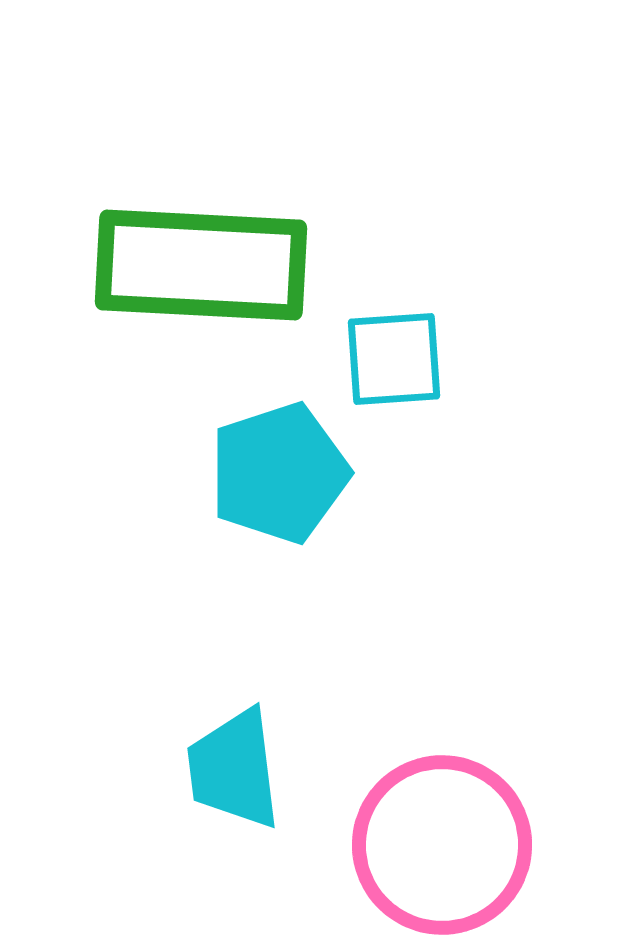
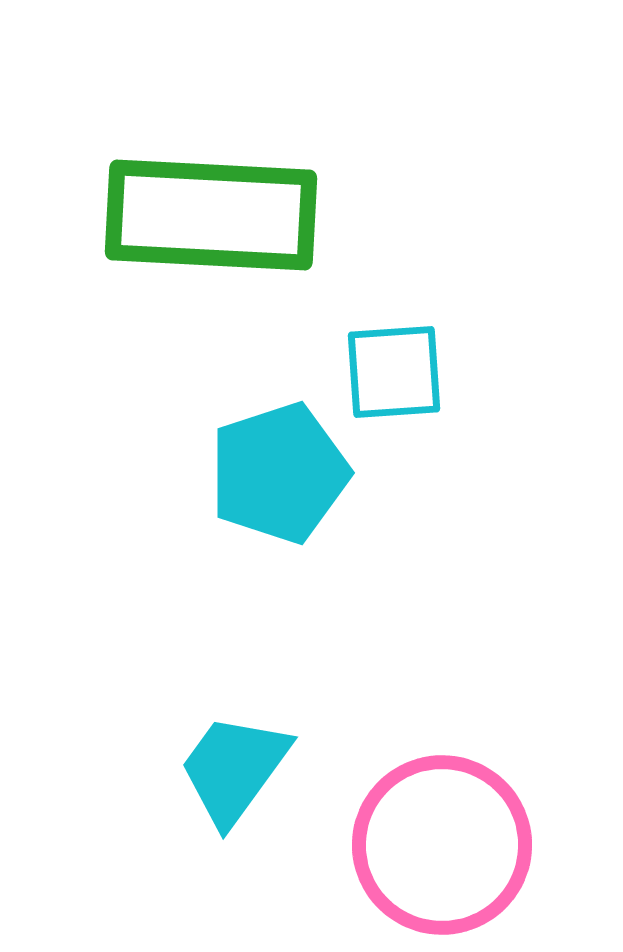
green rectangle: moved 10 px right, 50 px up
cyan square: moved 13 px down
cyan trapezoid: rotated 43 degrees clockwise
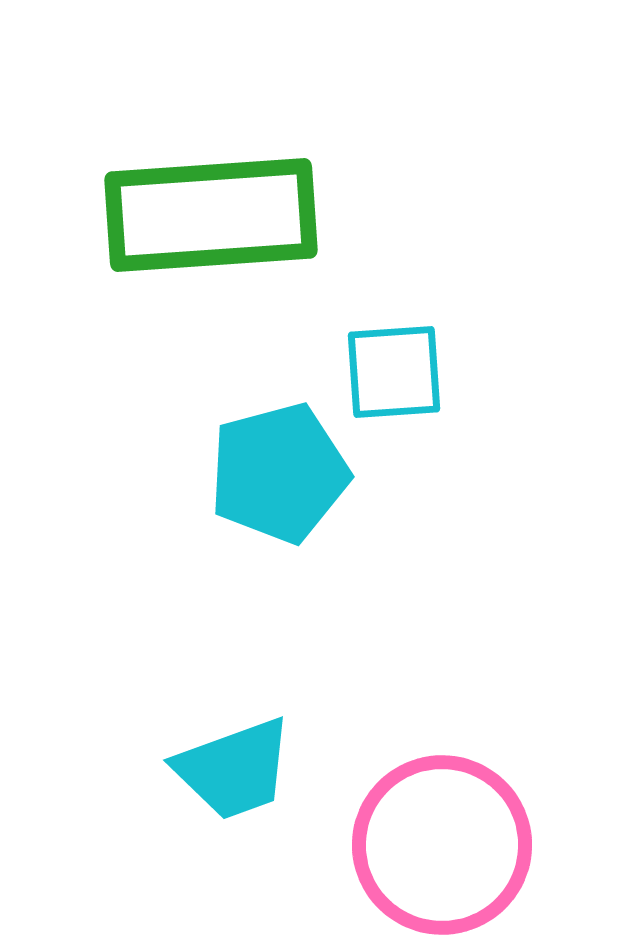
green rectangle: rotated 7 degrees counterclockwise
cyan pentagon: rotated 3 degrees clockwise
cyan trapezoid: rotated 146 degrees counterclockwise
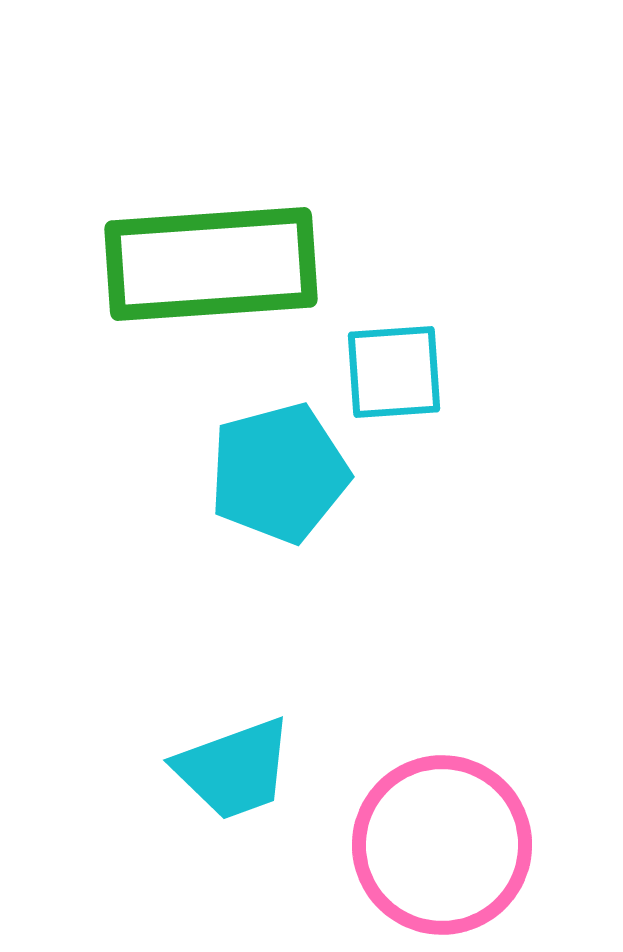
green rectangle: moved 49 px down
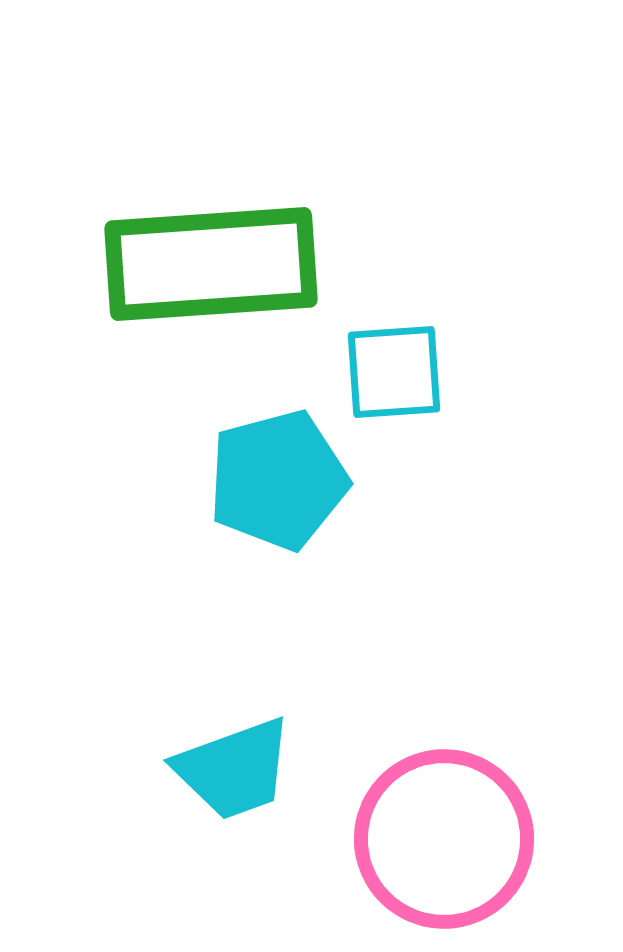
cyan pentagon: moved 1 px left, 7 px down
pink circle: moved 2 px right, 6 px up
